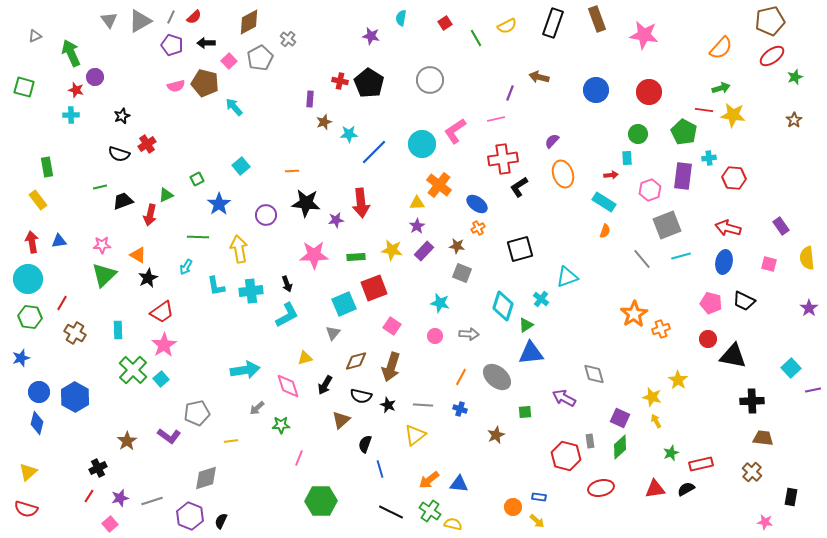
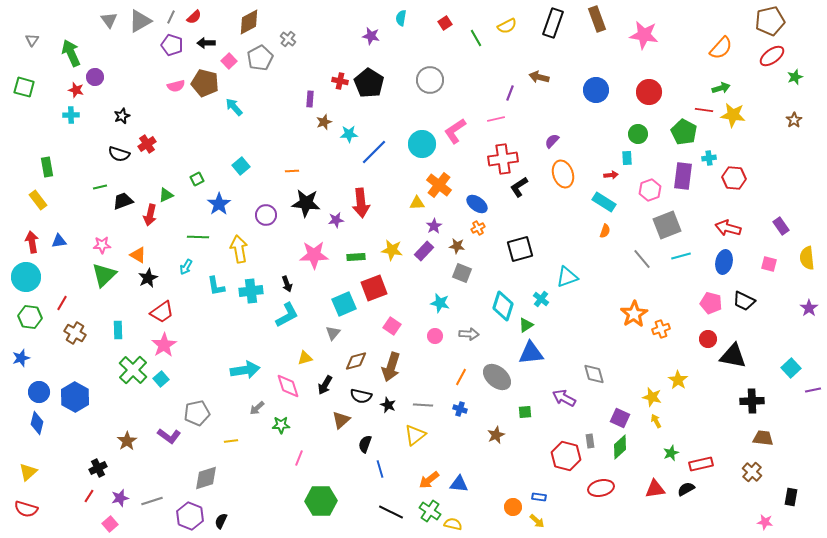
gray triangle at (35, 36): moved 3 px left, 4 px down; rotated 32 degrees counterclockwise
purple star at (417, 226): moved 17 px right
cyan circle at (28, 279): moved 2 px left, 2 px up
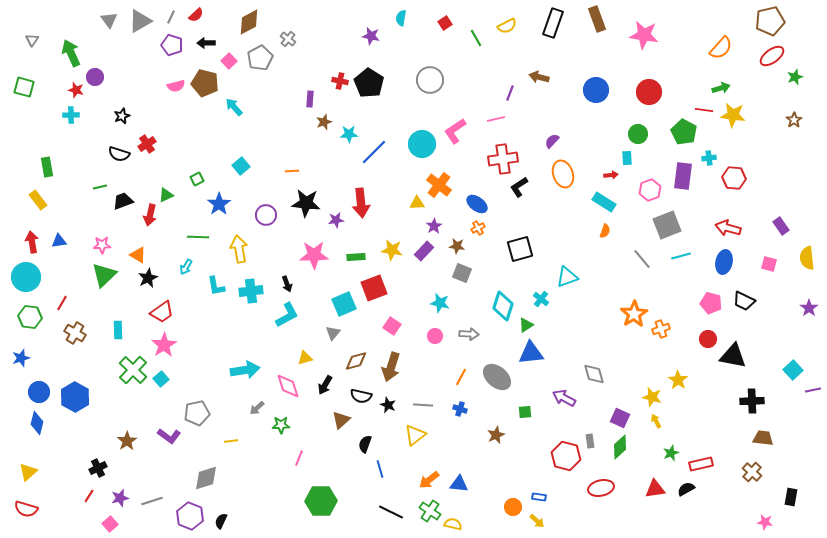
red semicircle at (194, 17): moved 2 px right, 2 px up
cyan square at (791, 368): moved 2 px right, 2 px down
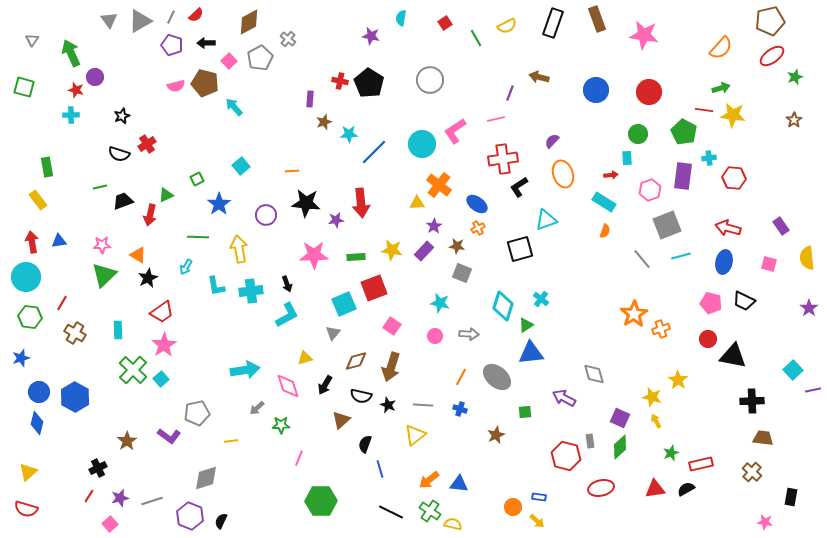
cyan triangle at (567, 277): moved 21 px left, 57 px up
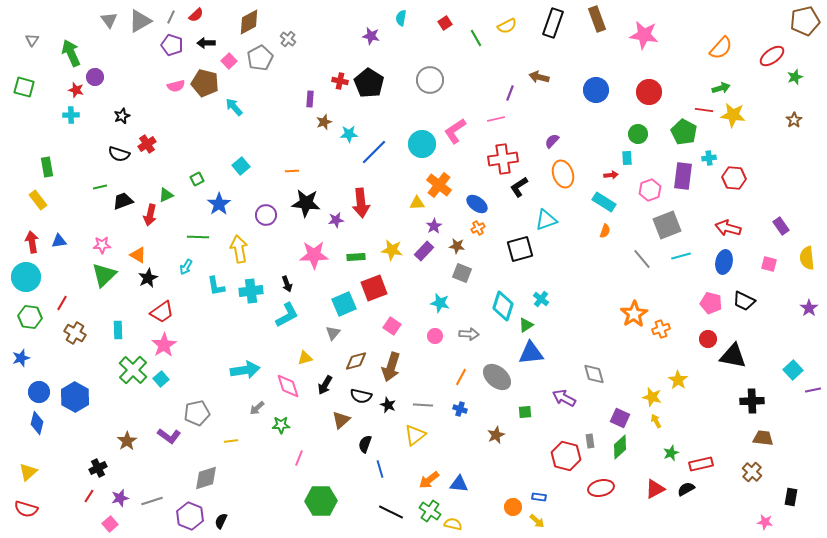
brown pentagon at (770, 21): moved 35 px right
red triangle at (655, 489): rotated 20 degrees counterclockwise
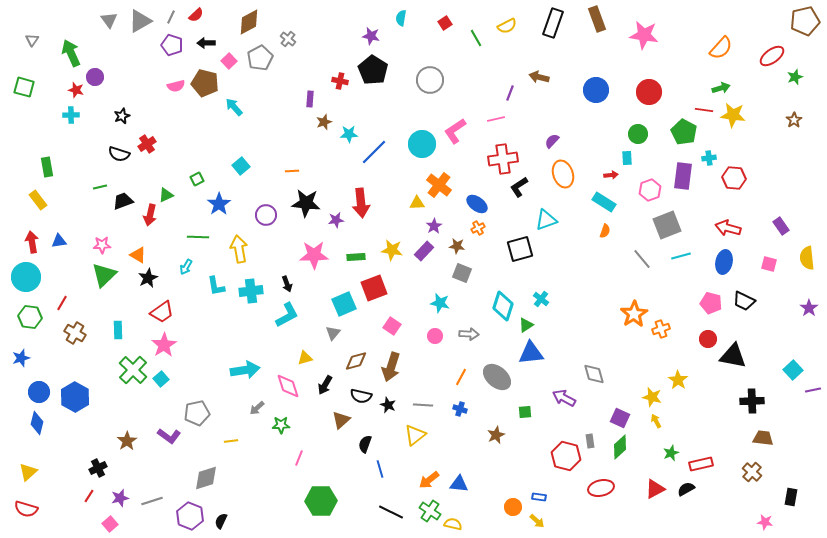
black pentagon at (369, 83): moved 4 px right, 13 px up
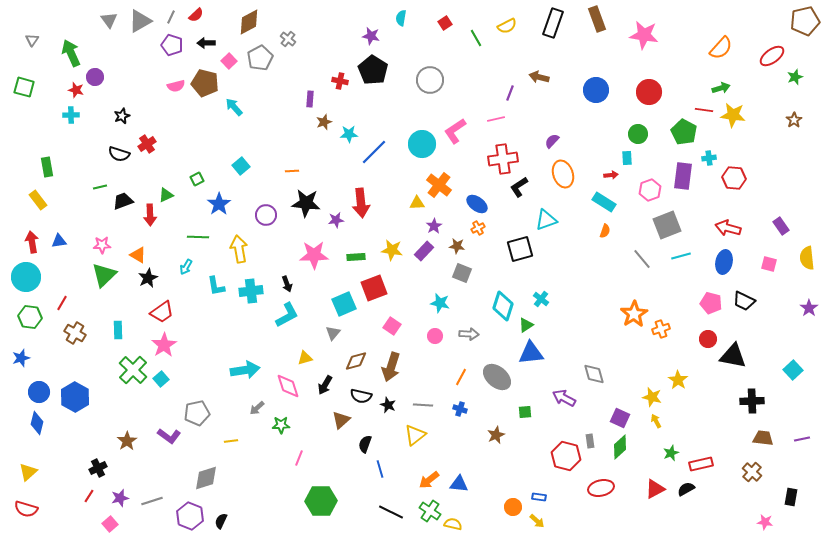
red arrow at (150, 215): rotated 15 degrees counterclockwise
purple line at (813, 390): moved 11 px left, 49 px down
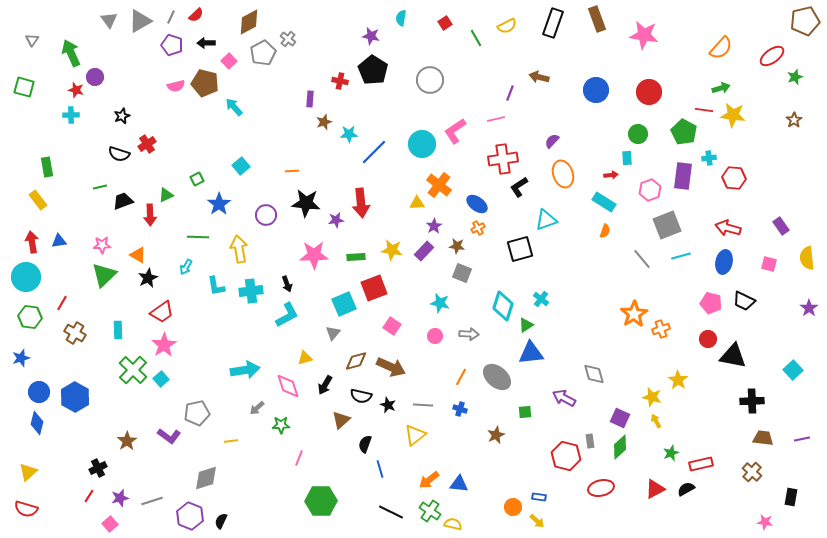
gray pentagon at (260, 58): moved 3 px right, 5 px up
brown arrow at (391, 367): rotated 84 degrees counterclockwise
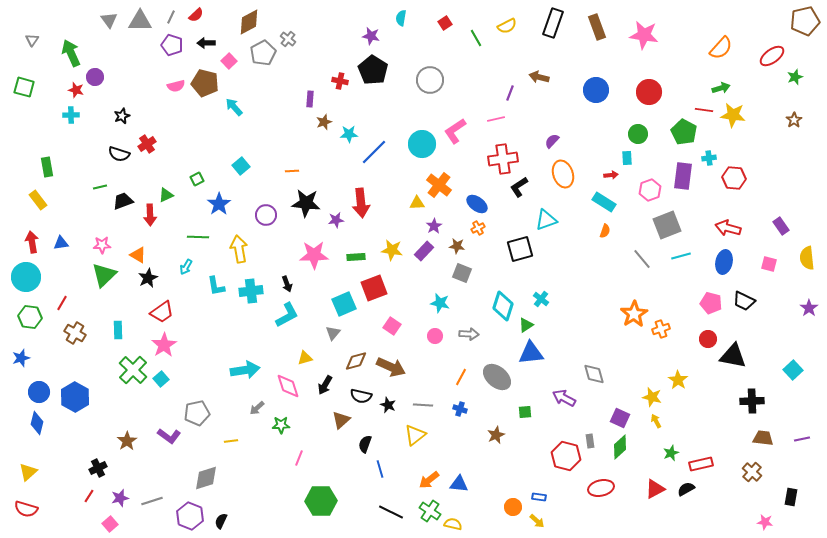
brown rectangle at (597, 19): moved 8 px down
gray triangle at (140, 21): rotated 30 degrees clockwise
blue triangle at (59, 241): moved 2 px right, 2 px down
